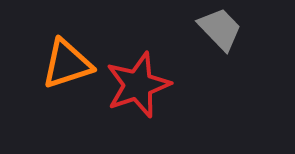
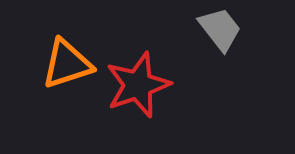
gray trapezoid: rotated 6 degrees clockwise
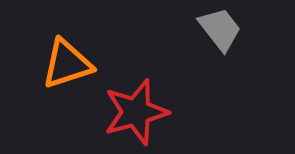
red star: moved 2 px left, 27 px down; rotated 4 degrees clockwise
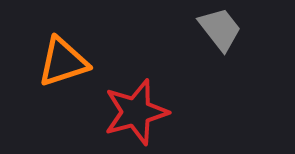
orange triangle: moved 4 px left, 2 px up
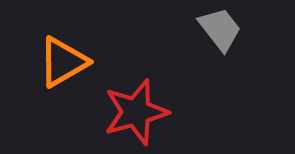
orange triangle: rotated 12 degrees counterclockwise
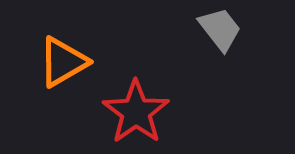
red star: rotated 20 degrees counterclockwise
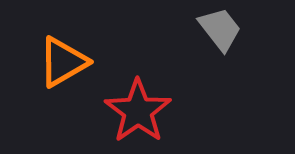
red star: moved 2 px right, 1 px up
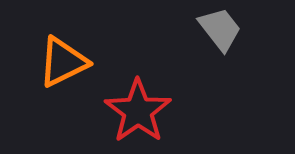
orange triangle: rotated 4 degrees clockwise
